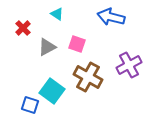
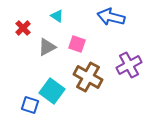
cyan triangle: moved 2 px down
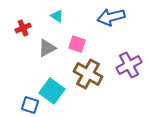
blue arrow: rotated 28 degrees counterclockwise
red cross: rotated 21 degrees clockwise
gray triangle: moved 1 px down
brown cross: moved 3 px up
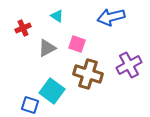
brown cross: rotated 12 degrees counterclockwise
